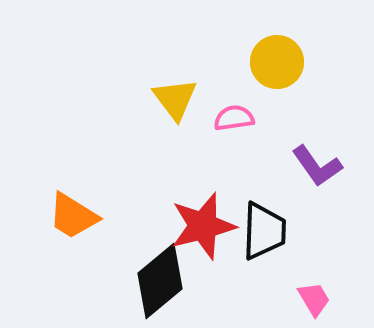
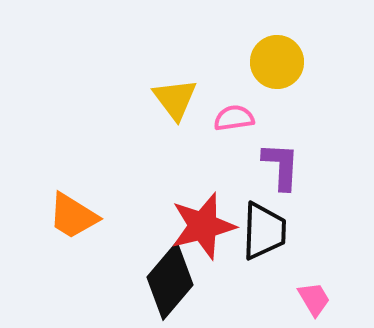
purple L-shape: moved 36 px left; rotated 142 degrees counterclockwise
black diamond: moved 10 px right; rotated 10 degrees counterclockwise
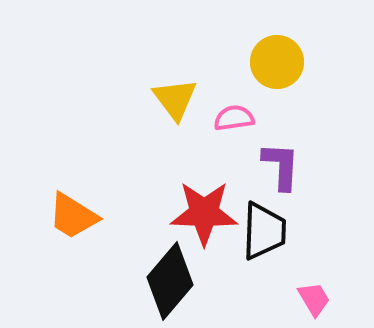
red star: moved 1 px right, 13 px up; rotated 16 degrees clockwise
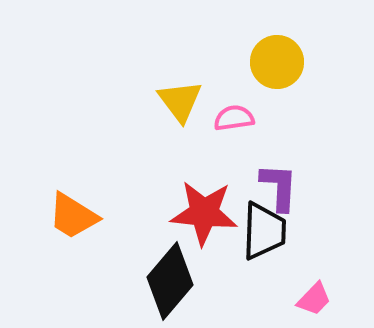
yellow triangle: moved 5 px right, 2 px down
purple L-shape: moved 2 px left, 21 px down
red star: rotated 4 degrees clockwise
pink trapezoid: rotated 75 degrees clockwise
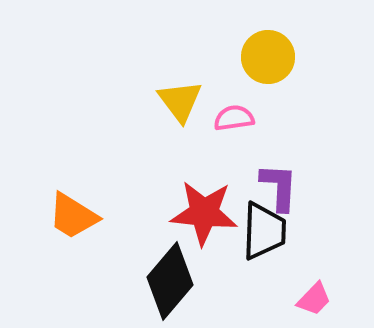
yellow circle: moved 9 px left, 5 px up
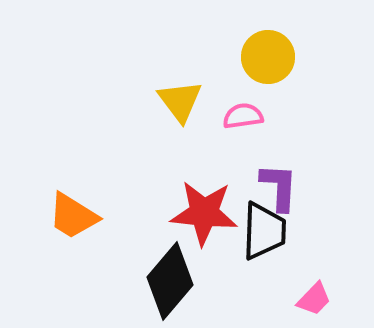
pink semicircle: moved 9 px right, 2 px up
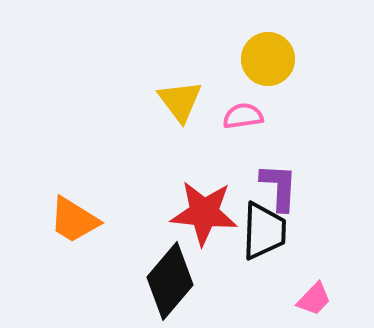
yellow circle: moved 2 px down
orange trapezoid: moved 1 px right, 4 px down
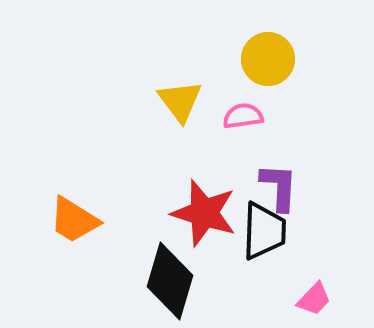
red star: rotated 12 degrees clockwise
black diamond: rotated 24 degrees counterclockwise
